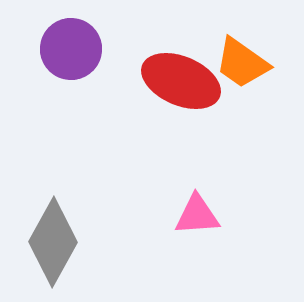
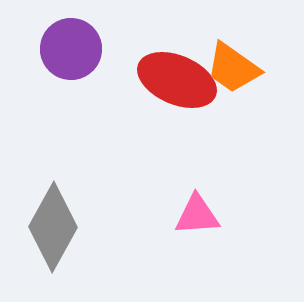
orange trapezoid: moved 9 px left, 5 px down
red ellipse: moved 4 px left, 1 px up
gray diamond: moved 15 px up
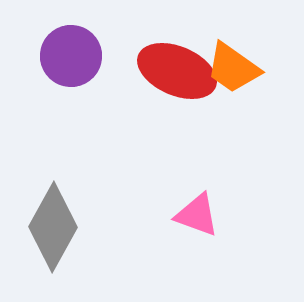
purple circle: moved 7 px down
red ellipse: moved 9 px up
pink triangle: rotated 24 degrees clockwise
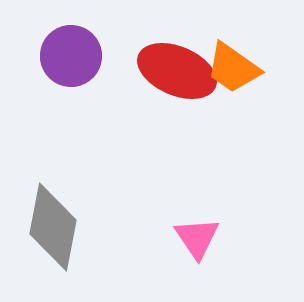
pink triangle: moved 23 px down; rotated 36 degrees clockwise
gray diamond: rotated 18 degrees counterclockwise
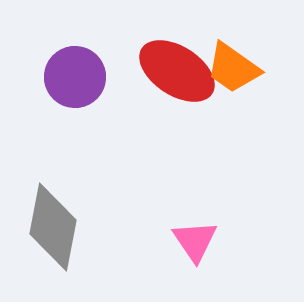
purple circle: moved 4 px right, 21 px down
red ellipse: rotated 10 degrees clockwise
pink triangle: moved 2 px left, 3 px down
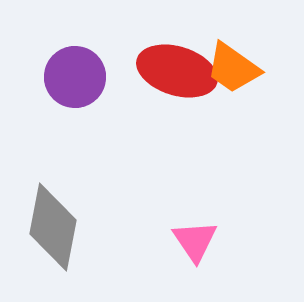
red ellipse: rotated 16 degrees counterclockwise
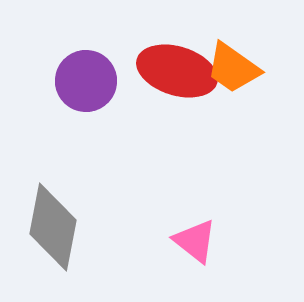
purple circle: moved 11 px right, 4 px down
pink triangle: rotated 18 degrees counterclockwise
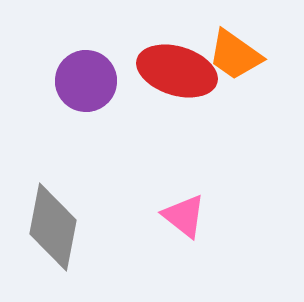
orange trapezoid: moved 2 px right, 13 px up
pink triangle: moved 11 px left, 25 px up
